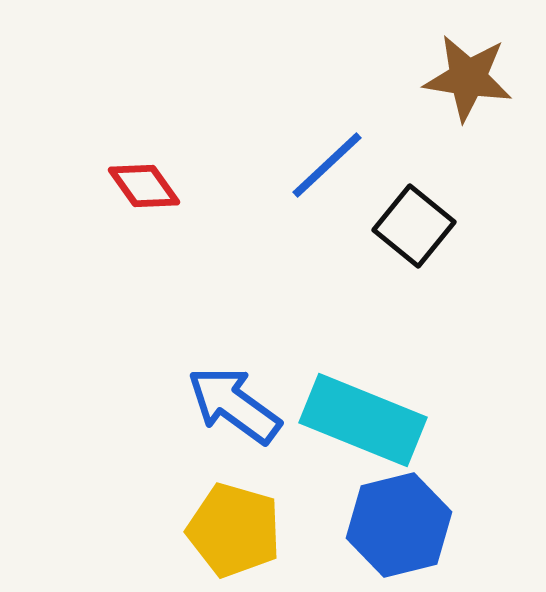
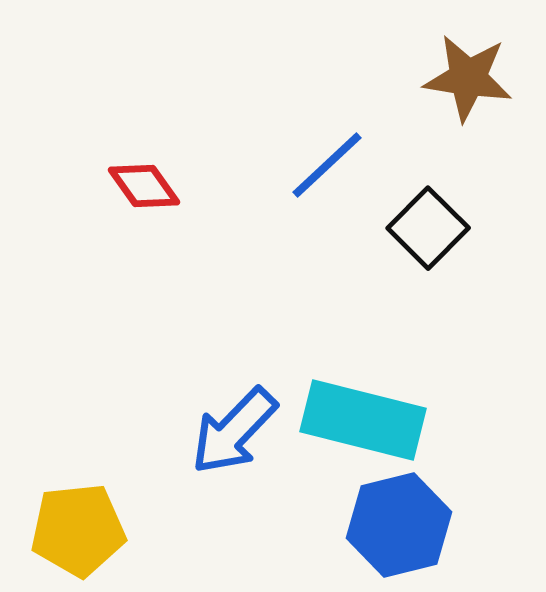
black square: moved 14 px right, 2 px down; rotated 6 degrees clockwise
blue arrow: moved 26 px down; rotated 82 degrees counterclockwise
cyan rectangle: rotated 8 degrees counterclockwise
yellow pentagon: moved 156 px left; rotated 22 degrees counterclockwise
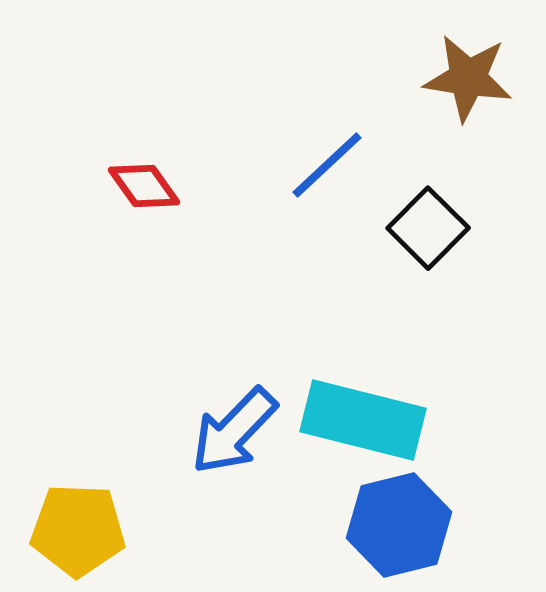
yellow pentagon: rotated 8 degrees clockwise
